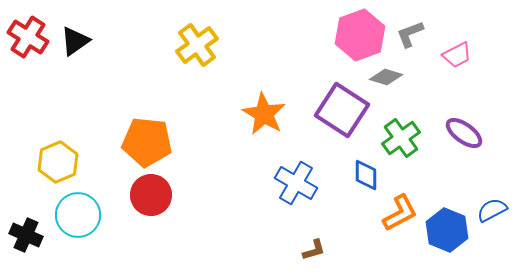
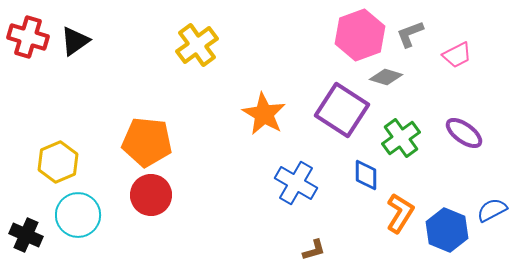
red cross: rotated 15 degrees counterclockwise
orange L-shape: rotated 30 degrees counterclockwise
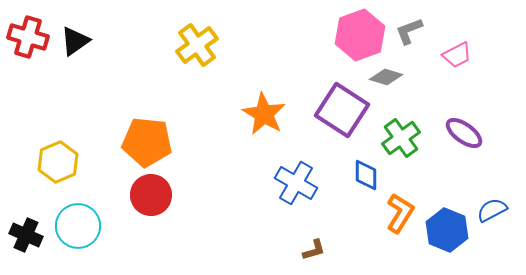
gray L-shape: moved 1 px left, 3 px up
cyan circle: moved 11 px down
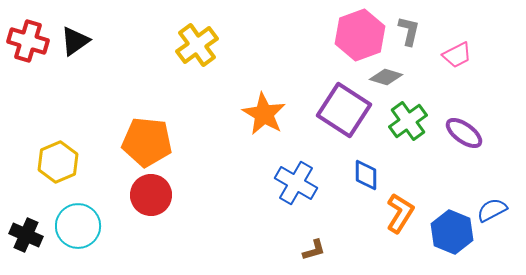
gray L-shape: rotated 124 degrees clockwise
red cross: moved 4 px down
purple square: moved 2 px right
green cross: moved 7 px right, 17 px up
blue hexagon: moved 5 px right, 2 px down
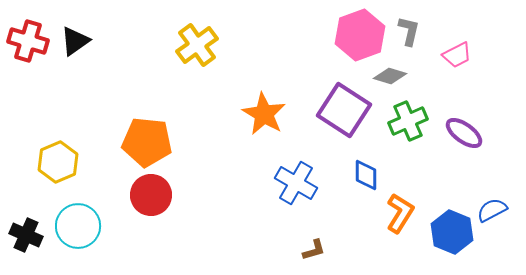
gray diamond: moved 4 px right, 1 px up
green cross: rotated 12 degrees clockwise
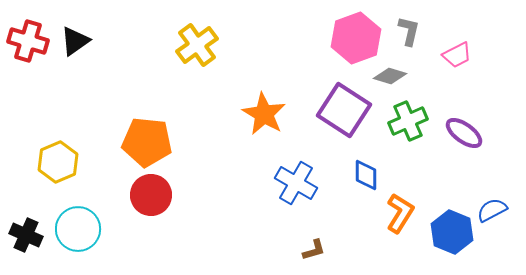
pink hexagon: moved 4 px left, 3 px down
cyan circle: moved 3 px down
